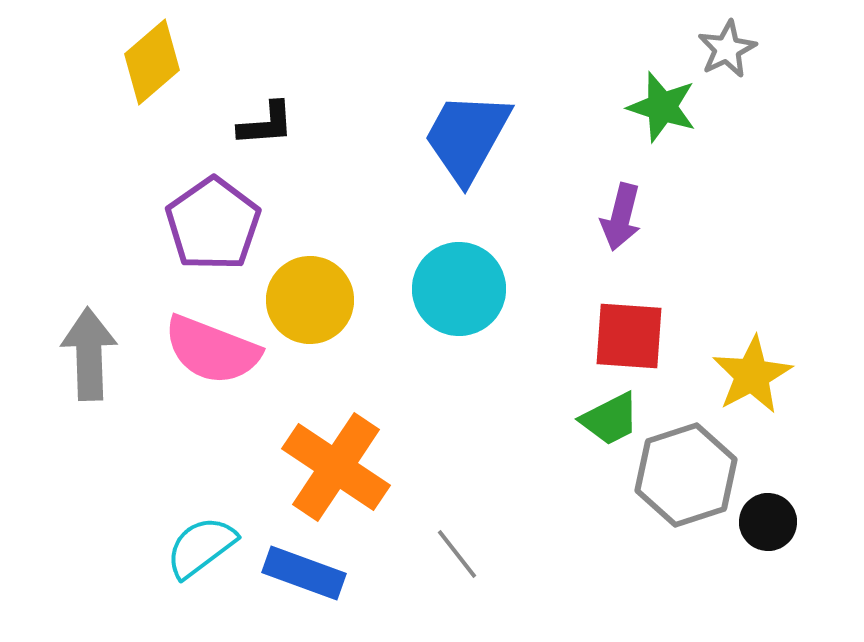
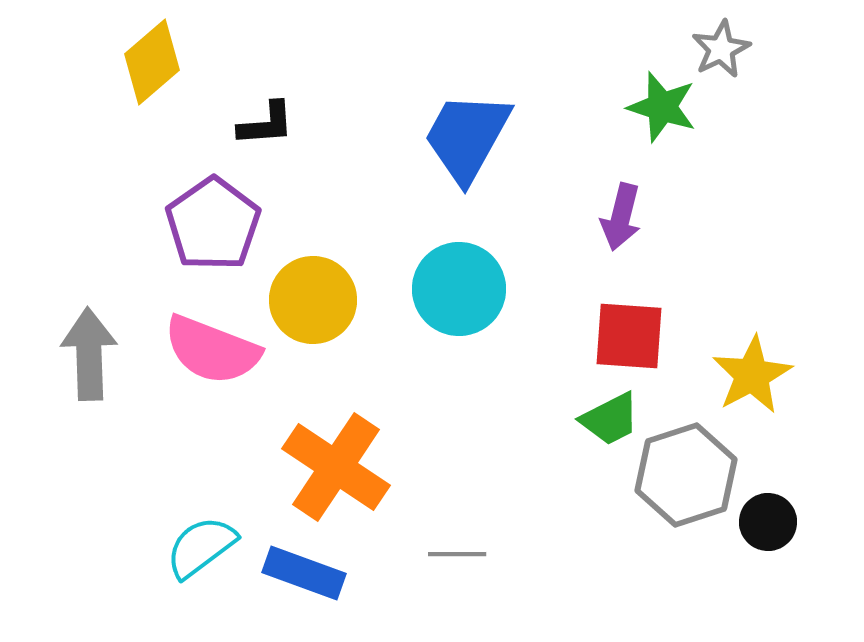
gray star: moved 6 px left
yellow circle: moved 3 px right
gray line: rotated 52 degrees counterclockwise
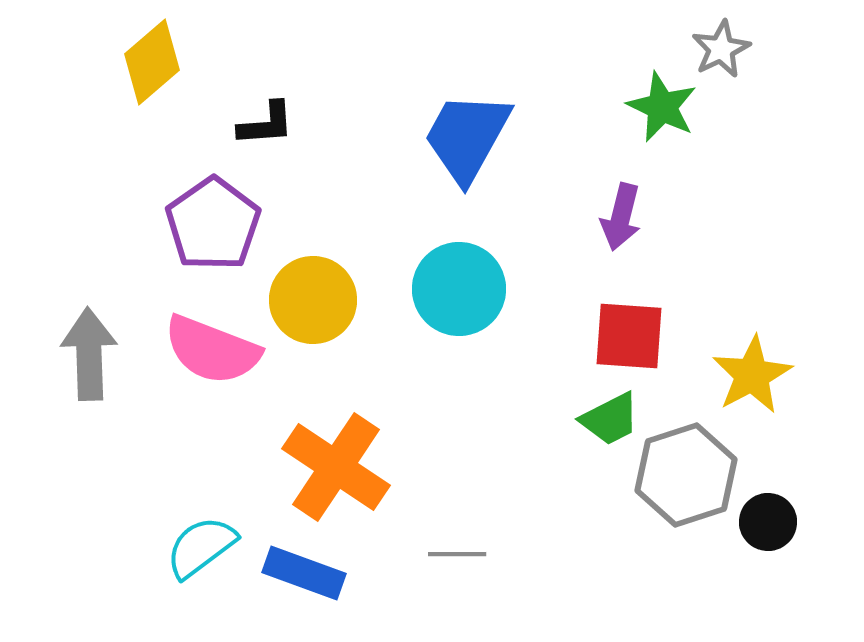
green star: rotated 8 degrees clockwise
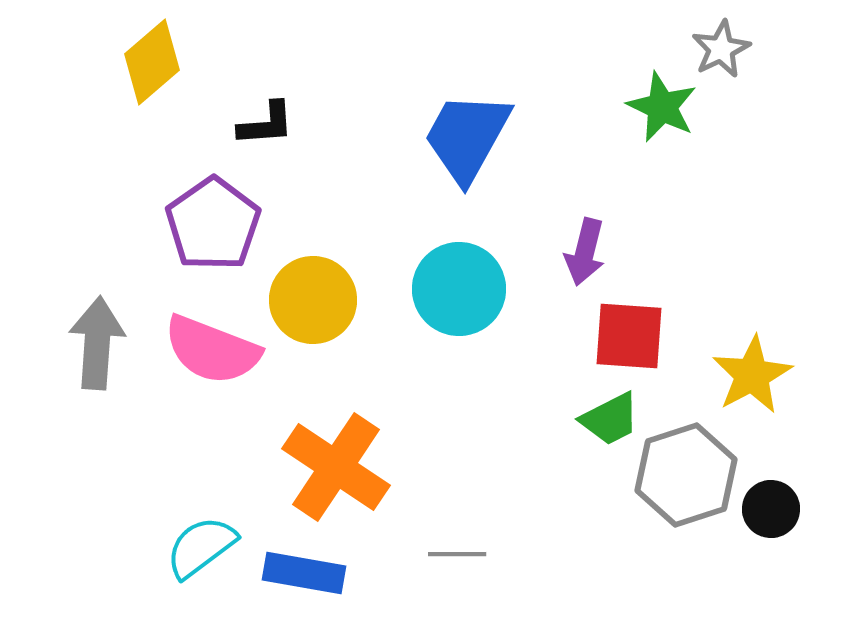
purple arrow: moved 36 px left, 35 px down
gray arrow: moved 8 px right, 11 px up; rotated 6 degrees clockwise
black circle: moved 3 px right, 13 px up
blue rectangle: rotated 10 degrees counterclockwise
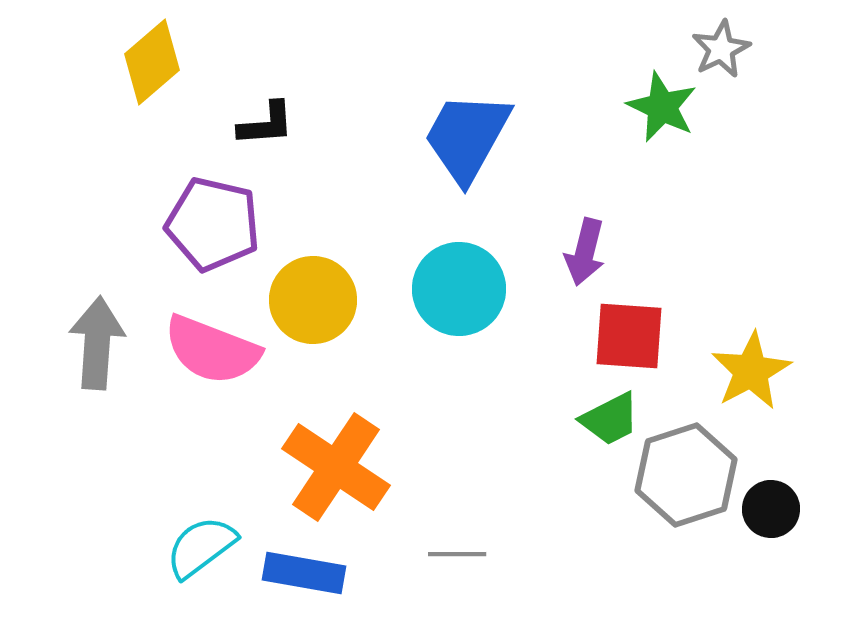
purple pentagon: rotated 24 degrees counterclockwise
yellow star: moved 1 px left, 4 px up
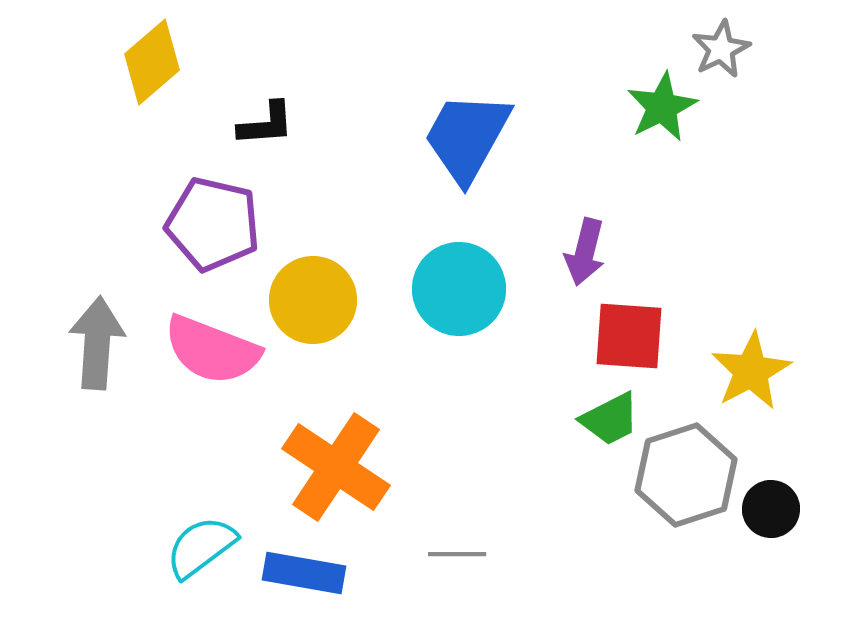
green star: rotated 20 degrees clockwise
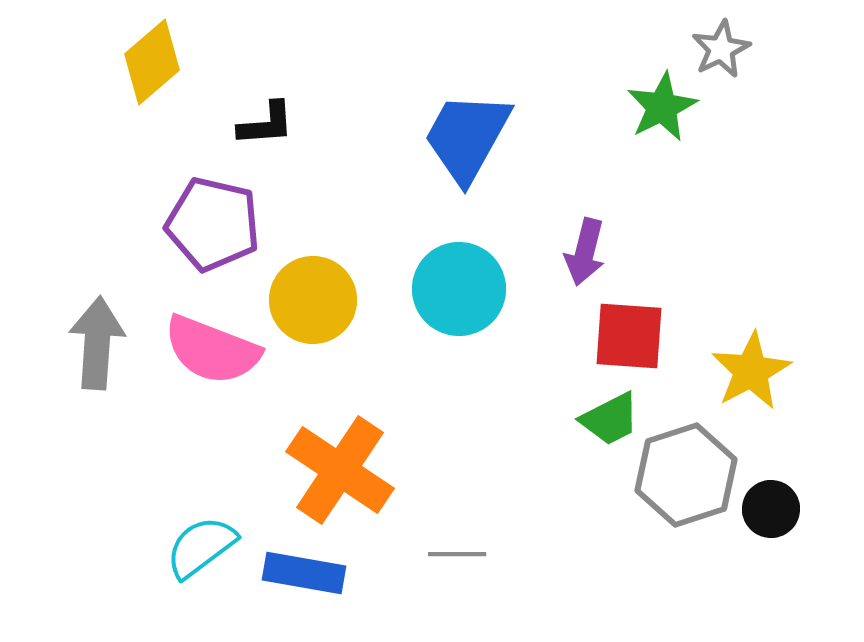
orange cross: moved 4 px right, 3 px down
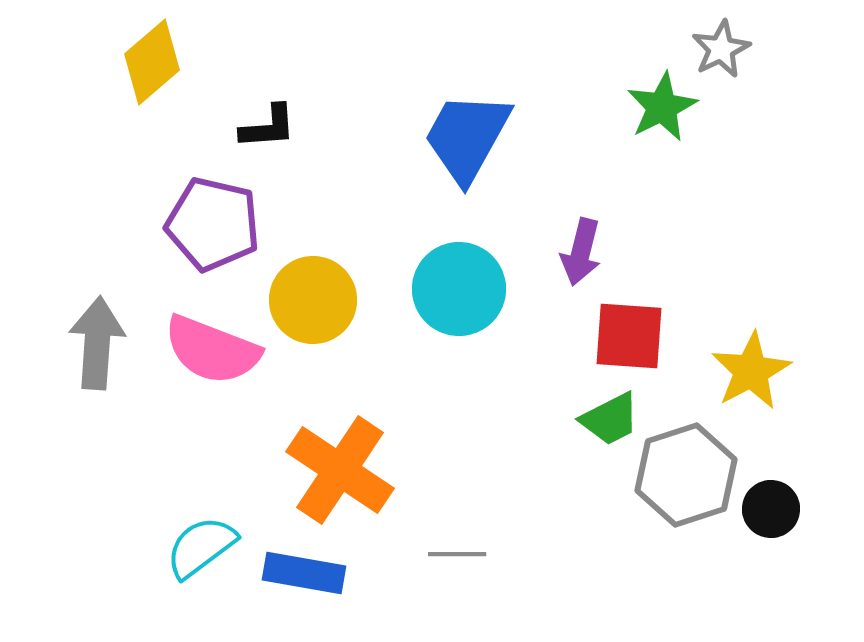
black L-shape: moved 2 px right, 3 px down
purple arrow: moved 4 px left
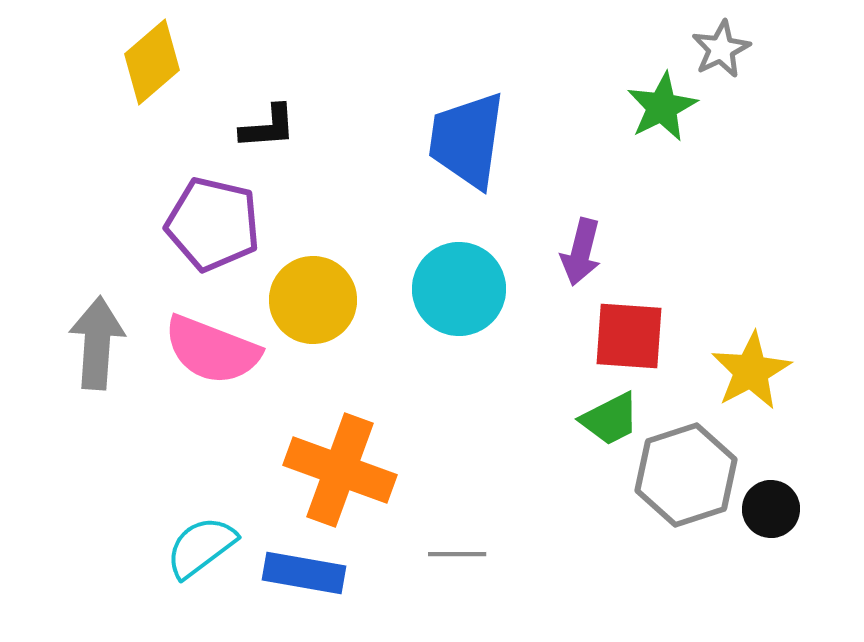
blue trapezoid: moved 3 px down; rotated 21 degrees counterclockwise
orange cross: rotated 14 degrees counterclockwise
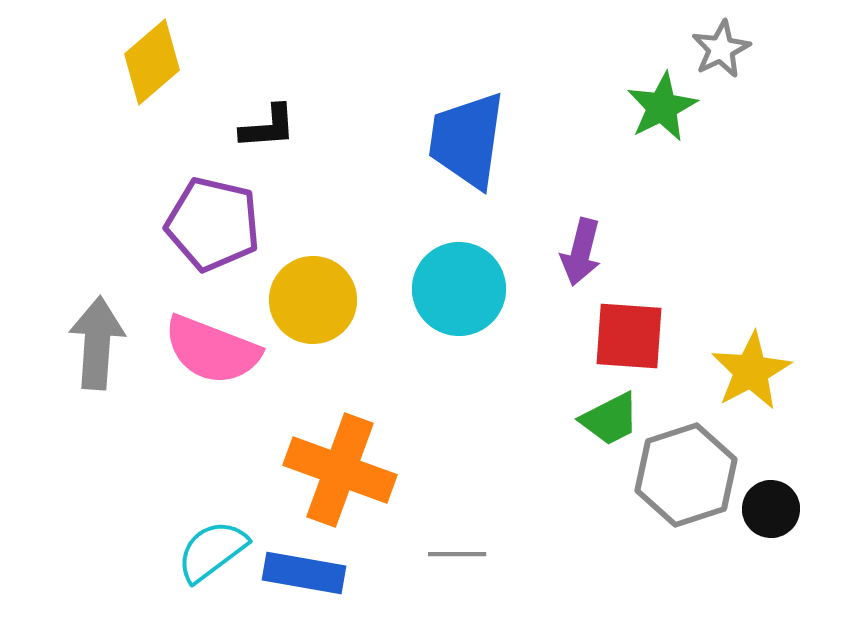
cyan semicircle: moved 11 px right, 4 px down
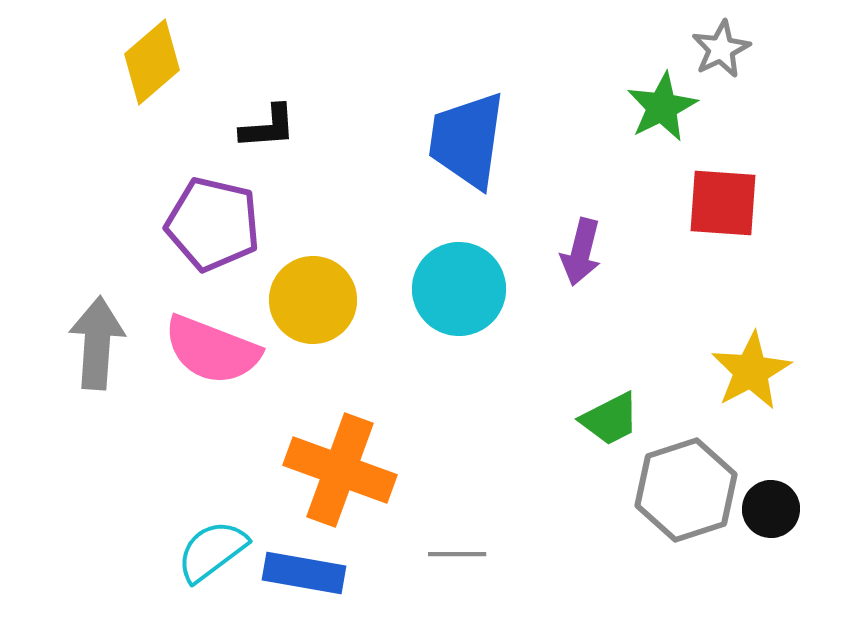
red square: moved 94 px right, 133 px up
gray hexagon: moved 15 px down
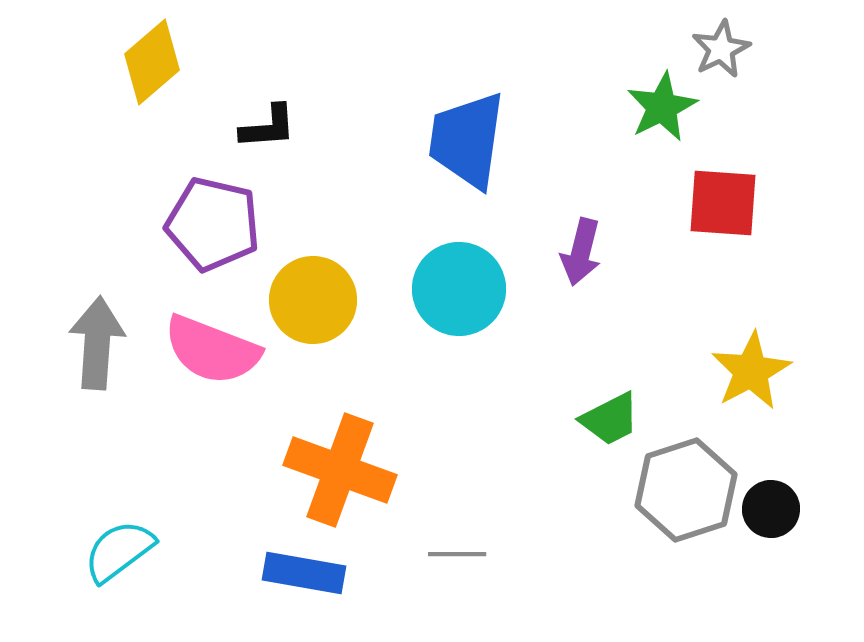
cyan semicircle: moved 93 px left
